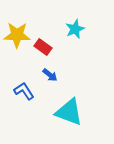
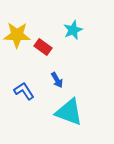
cyan star: moved 2 px left, 1 px down
blue arrow: moved 7 px right, 5 px down; rotated 21 degrees clockwise
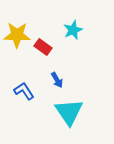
cyan triangle: rotated 36 degrees clockwise
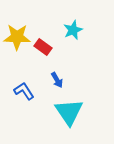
yellow star: moved 2 px down
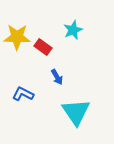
blue arrow: moved 3 px up
blue L-shape: moved 1 px left, 3 px down; rotated 30 degrees counterclockwise
cyan triangle: moved 7 px right
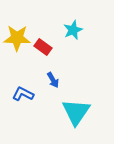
yellow star: moved 1 px down
blue arrow: moved 4 px left, 3 px down
cyan triangle: rotated 8 degrees clockwise
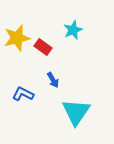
yellow star: rotated 16 degrees counterclockwise
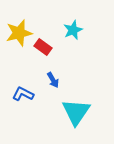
yellow star: moved 2 px right, 5 px up
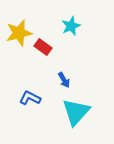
cyan star: moved 2 px left, 4 px up
blue arrow: moved 11 px right
blue L-shape: moved 7 px right, 4 px down
cyan triangle: rotated 8 degrees clockwise
